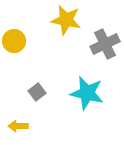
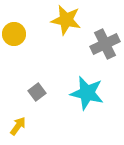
yellow circle: moved 7 px up
yellow arrow: rotated 126 degrees clockwise
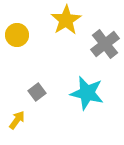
yellow star: rotated 28 degrees clockwise
yellow circle: moved 3 px right, 1 px down
gray cross: rotated 12 degrees counterclockwise
yellow arrow: moved 1 px left, 6 px up
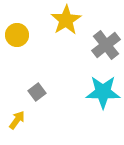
gray cross: moved 1 px right, 1 px down
cyan star: moved 16 px right, 1 px up; rotated 12 degrees counterclockwise
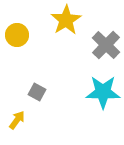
gray cross: rotated 8 degrees counterclockwise
gray square: rotated 24 degrees counterclockwise
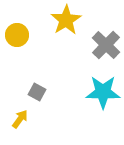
yellow arrow: moved 3 px right, 1 px up
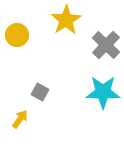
gray square: moved 3 px right
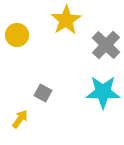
gray square: moved 3 px right, 1 px down
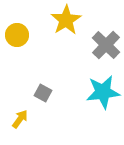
cyan star: rotated 8 degrees counterclockwise
